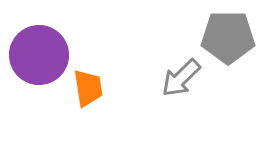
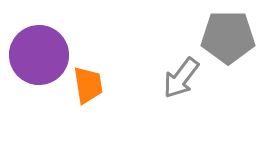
gray arrow: rotated 9 degrees counterclockwise
orange trapezoid: moved 3 px up
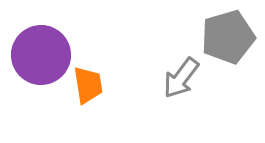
gray pentagon: rotated 16 degrees counterclockwise
purple circle: moved 2 px right
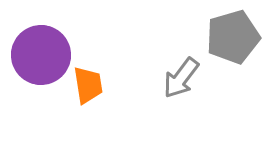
gray pentagon: moved 5 px right
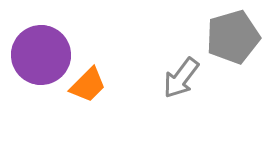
orange trapezoid: rotated 54 degrees clockwise
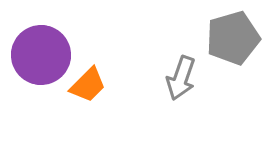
gray pentagon: moved 1 px down
gray arrow: rotated 18 degrees counterclockwise
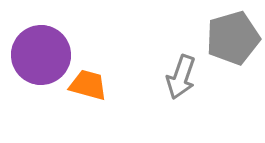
gray arrow: moved 1 px up
orange trapezoid: rotated 120 degrees counterclockwise
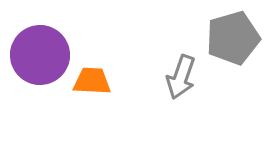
purple circle: moved 1 px left
orange trapezoid: moved 4 px right, 4 px up; rotated 12 degrees counterclockwise
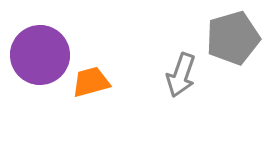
gray arrow: moved 2 px up
orange trapezoid: moved 1 px left, 1 px down; rotated 18 degrees counterclockwise
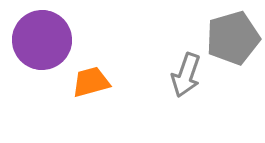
purple circle: moved 2 px right, 15 px up
gray arrow: moved 5 px right
